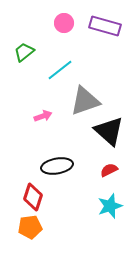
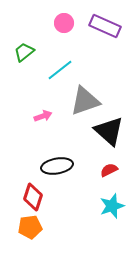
purple rectangle: rotated 8 degrees clockwise
cyan star: moved 2 px right
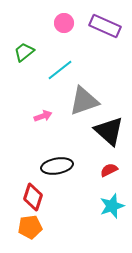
gray triangle: moved 1 px left
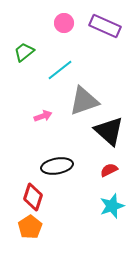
orange pentagon: rotated 25 degrees counterclockwise
